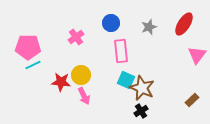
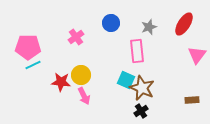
pink rectangle: moved 16 px right
brown rectangle: rotated 40 degrees clockwise
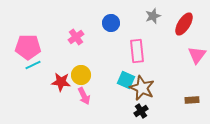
gray star: moved 4 px right, 11 px up
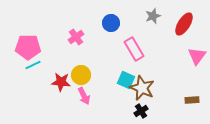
pink rectangle: moved 3 px left, 2 px up; rotated 25 degrees counterclockwise
pink triangle: moved 1 px down
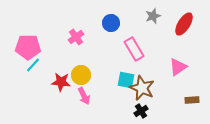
pink triangle: moved 19 px left, 11 px down; rotated 18 degrees clockwise
cyan line: rotated 21 degrees counterclockwise
cyan square: rotated 12 degrees counterclockwise
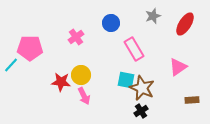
red ellipse: moved 1 px right
pink pentagon: moved 2 px right, 1 px down
cyan line: moved 22 px left
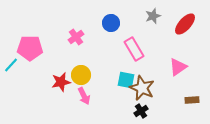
red ellipse: rotated 10 degrees clockwise
red star: rotated 18 degrees counterclockwise
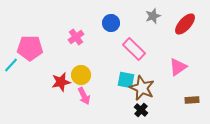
pink rectangle: rotated 15 degrees counterclockwise
black cross: moved 1 px up; rotated 16 degrees counterclockwise
